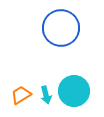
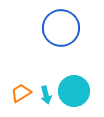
orange trapezoid: moved 2 px up
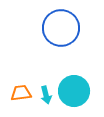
orange trapezoid: rotated 25 degrees clockwise
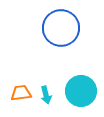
cyan circle: moved 7 px right
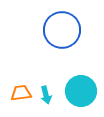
blue circle: moved 1 px right, 2 px down
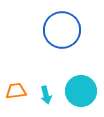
orange trapezoid: moved 5 px left, 2 px up
